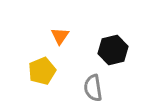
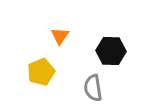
black hexagon: moved 2 px left, 1 px down; rotated 16 degrees clockwise
yellow pentagon: moved 1 px left, 1 px down
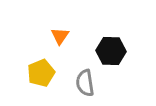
yellow pentagon: moved 1 px down
gray semicircle: moved 8 px left, 5 px up
